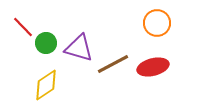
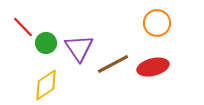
purple triangle: rotated 40 degrees clockwise
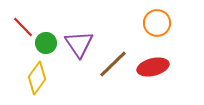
purple triangle: moved 4 px up
brown line: rotated 16 degrees counterclockwise
yellow diamond: moved 9 px left, 7 px up; rotated 20 degrees counterclockwise
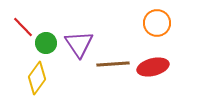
brown line: rotated 40 degrees clockwise
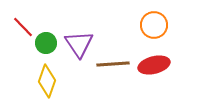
orange circle: moved 3 px left, 2 px down
red ellipse: moved 1 px right, 2 px up
yellow diamond: moved 10 px right, 3 px down; rotated 16 degrees counterclockwise
